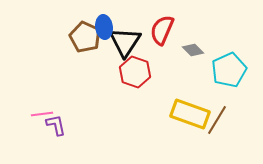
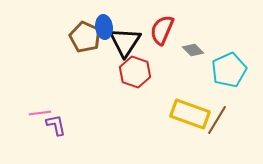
pink line: moved 2 px left, 1 px up
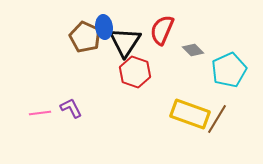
brown line: moved 1 px up
purple L-shape: moved 15 px right, 17 px up; rotated 15 degrees counterclockwise
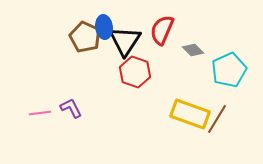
black triangle: moved 1 px up
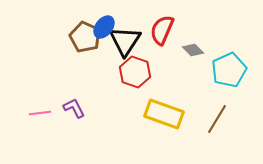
blue ellipse: rotated 45 degrees clockwise
purple L-shape: moved 3 px right
yellow rectangle: moved 26 px left
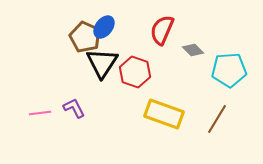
black triangle: moved 23 px left, 22 px down
cyan pentagon: rotated 20 degrees clockwise
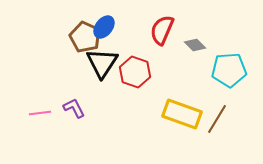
gray diamond: moved 2 px right, 5 px up
yellow rectangle: moved 18 px right
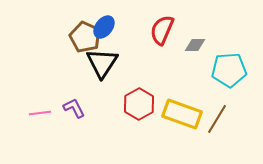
gray diamond: rotated 45 degrees counterclockwise
red hexagon: moved 4 px right, 32 px down; rotated 12 degrees clockwise
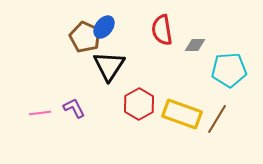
red semicircle: rotated 32 degrees counterclockwise
black triangle: moved 7 px right, 3 px down
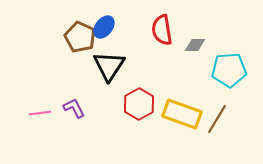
brown pentagon: moved 5 px left
